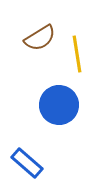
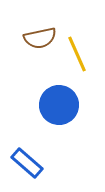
brown semicircle: rotated 20 degrees clockwise
yellow line: rotated 15 degrees counterclockwise
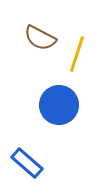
brown semicircle: rotated 40 degrees clockwise
yellow line: rotated 42 degrees clockwise
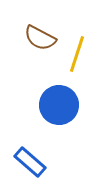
blue rectangle: moved 3 px right, 1 px up
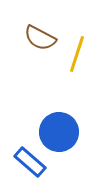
blue circle: moved 27 px down
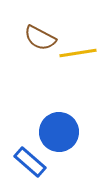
yellow line: moved 1 px right, 1 px up; rotated 63 degrees clockwise
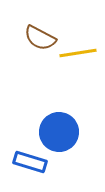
blue rectangle: rotated 24 degrees counterclockwise
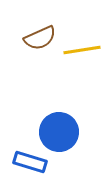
brown semicircle: rotated 52 degrees counterclockwise
yellow line: moved 4 px right, 3 px up
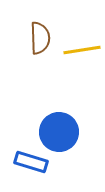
brown semicircle: rotated 68 degrees counterclockwise
blue rectangle: moved 1 px right
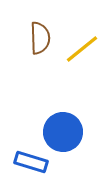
yellow line: moved 1 px up; rotated 30 degrees counterclockwise
blue circle: moved 4 px right
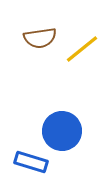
brown semicircle: rotated 84 degrees clockwise
blue circle: moved 1 px left, 1 px up
